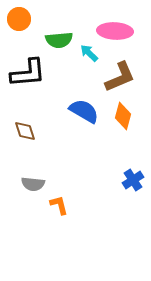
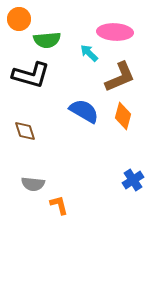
pink ellipse: moved 1 px down
green semicircle: moved 12 px left
black L-shape: moved 3 px right, 2 px down; rotated 21 degrees clockwise
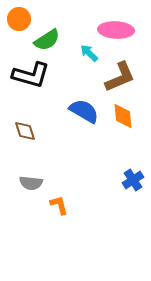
pink ellipse: moved 1 px right, 2 px up
green semicircle: rotated 28 degrees counterclockwise
orange diamond: rotated 20 degrees counterclockwise
gray semicircle: moved 2 px left, 1 px up
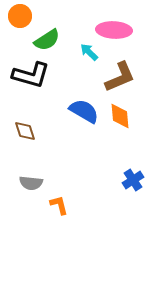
orange circle: moved 1 px right, 3 px up
pink ellipse: moved 2 px left
cyan arrow: moved 1 px up
orange diamond: moved 3 px left
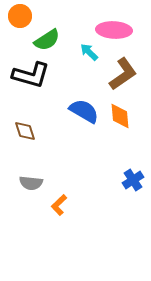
brown L-shape: moved 3 px right, 3 px up; rotated 12 degrees counterclockwise
orange L-shape: rotated 120 degrees counterclockwise
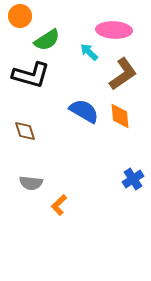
blue cross: moved 1 px up
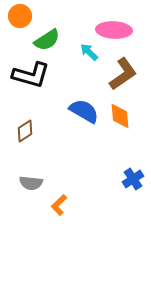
brown diamond: rotated 75 degrees clockwise
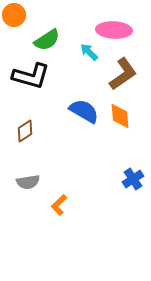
orange circle: moved 6 px left, 1 px up
black L-shape: moved 1 px down
gray semicircle: moved 3 px left, 1 px up; rotated 15 degrees counterclockwise
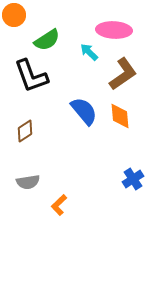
black L-shape: rotated 54 degrees clockwise
blue semicircle: rotated 20 degrees clockwise
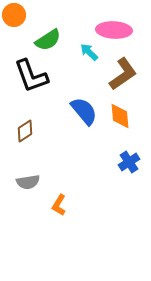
green semicircle: moved 1 px right
blue cross: moved 4 px left, 17 px up
orange L-shape: rotated 15 degrees counterclockwise
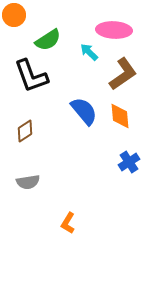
orange L-shape: moved 9 px right, 18 px down
